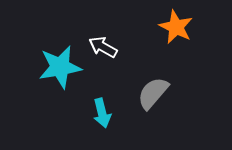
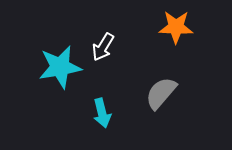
orange star: rotated 24 degrees counterclockwise
white arrow: rotated 88 degrees counterclockwise
gray semicircle: moved 8 px right
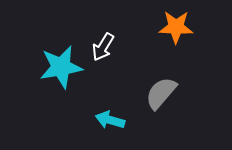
cyan star: moved 1 px right
cyan arrow: moved 8 px right, 7 px down; rotated 120 degrees clockwise
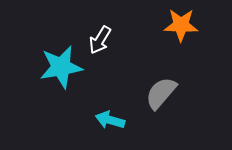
orange star: moved 5 px right, 2 px up
white arrow: moved 3 px left, 7 px up
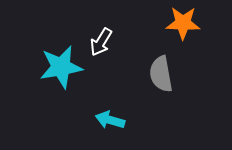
orange star: moved 2 px right, 2 px up
white arrow: moved 1 px right, 2 px down
gray semicircle: moved 19 px up; rotated 51 degrees counterclockwise
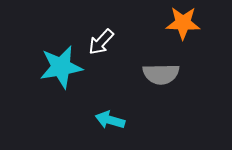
white arrow: rotated 12 degrees clockwise
gray semicircle: rotated 81 degrees counterclockwise
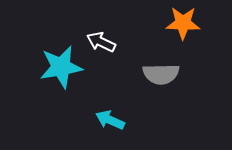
white arrow: rotated 72 degrees clockwise
cyan arrow: rotated 8 degrees clockwise
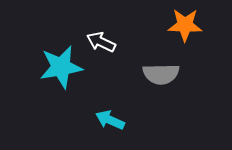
orange star: moved 2 px right, 2 px down
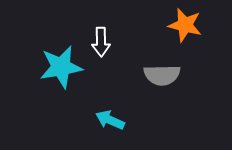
orange star: rotated 12 degrees clockwise
white arrow: rotated 116 degrees counterclockwise
gray semicircle: moved 1 px right, 1 px down
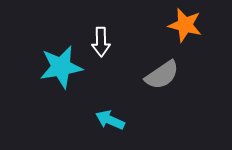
gray semicircle: rotated 33 degrees counterclockwise
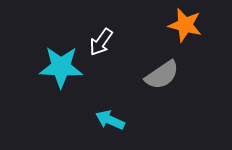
white arrow: rotated 36 degrees clockwise
cyan star: rotated 12 degrees clockwise
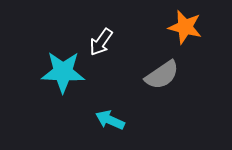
orange star: moved 2 px down
cyan star: moved 2 px right, 5 px down
